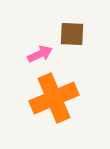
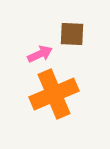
orange cross: moved 4 px up
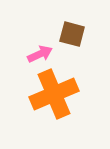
brown square: rotated 12 degrees clockwise
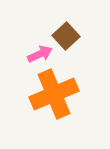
brown square: moved 6 px left, 2 px down; rotated 32 degrees clockwise
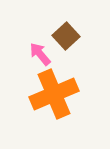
pink arrow: rotated 105 degrees counterclockwise
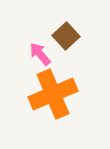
orange cross: moved 1 px left
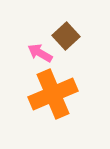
pink arrow: moved 1 px up; rotated 20 degrees counterclockwise
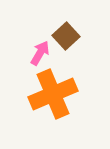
pink arrow: rotated 90 degrees clockwise
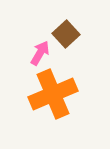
brown square: moved 2 px up
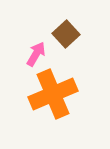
pink arrow: moved 4 px left, 1 px down
